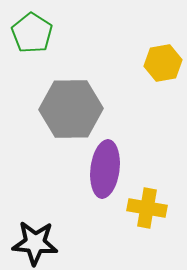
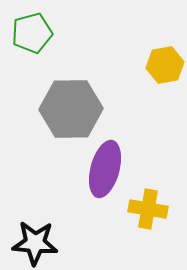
green pentagon: rotated 24 degrees clockwise
yellow hexagon: moved 2 px right, 2 px down
purple ellipse: rotated 8 degrees clockwise
yellow cross: moved 1 px right, 1 px down
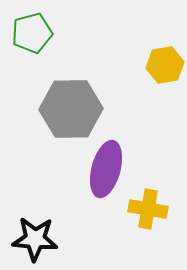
purple ellipse: moved 1 px right
black star: moved 4 px up
